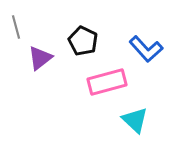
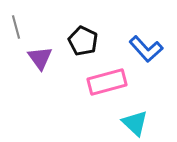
purple triangle: rotated 28 degrees counterclockwise
cyan triangle: moved 3 px down
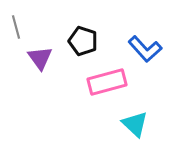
black pentagon: rotated 8 degrees counterclockwise
blue L-shape: moved 1 px left
cyan triangle: moved 1 px down
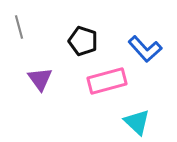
gray line: moved 3 px right
purple triangle: moved 21 px down
pink rectangle: moved 1 px up
cyan triangle: moved 2 px right, 2 px up
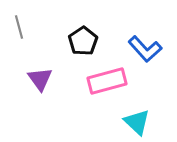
black pentagon: rotated 20 degrees clockwise
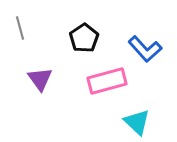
gray line: moved 1 px right, 1 px down
black pentagon: moved 1 px right, 3 px up
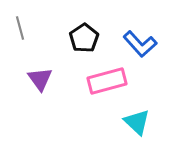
blue L-shape: moved 5 px left, 5 px up
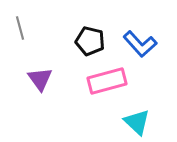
black pentagon: moved 6 px right, 3 px down; rotated 24 degrees counterclockwise
